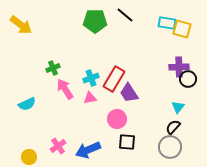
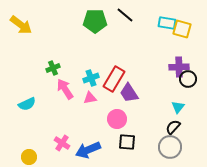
pink cross: moved 4 px right, 3 px up; rotated 21 degrees counterclockwise
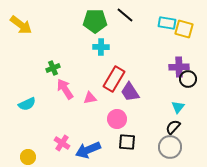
yellow square: moved 2 px right
cyan cross: moved 10 px right, 31 px up; rotated 21 degrees clockwise
purple trapezoid: moved 1 px right, 1 px up
yellow circle: moved 1 px left
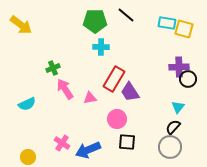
black line: moved 1 px right
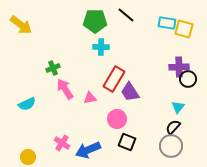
black square: rotated 18 degrees clockwise
gray circle: moved 1 px right, 1 px up
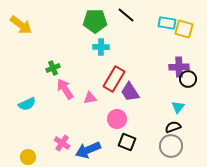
black semicircle: rotated 28 degrees clockwise
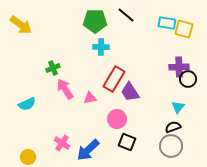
blue arrow: rotated 20 degrees counterclockwise
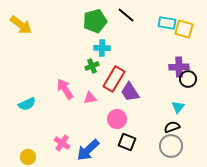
green pentagon: rotated 15 degrees counterclockwise
cyan cross: moved 1 px right, 1 px down
green cross: moved 39 px right, 2 px up
black semicircle: moved 1 px left
